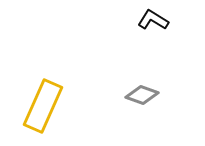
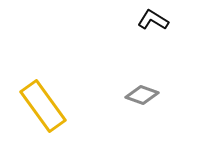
yellow rectangle: rotated 60 degrees counterclockwise
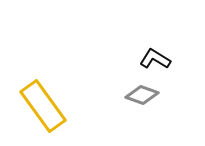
black L-shape: moved 2 px right, 39 px down
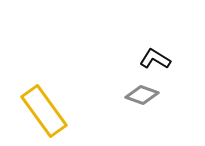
yellow rectangle: moved 1 px right, 5 px down
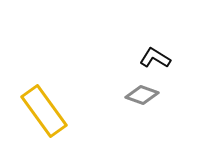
black L-shape: moved 1 px up
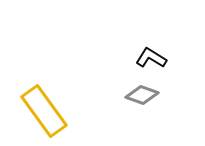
black L-shape: moved 4 px left
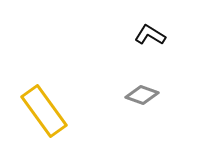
black L-shape: moved 1 px left, 23 px up
